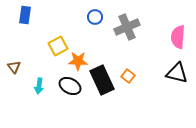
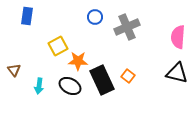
blue rectangle: moved 2 px right, 1 px down
brown triangle: moved 3 px down
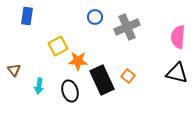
black ellipse: moved 5 px down; rotated 45 degrees clockwise
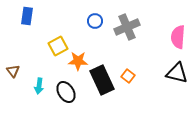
blue circle: moved 4 px down
brown triangle: moved 1 px left, 1 px down
black ellipse: moved 4 px left, 1 px down; rotated 15 degrees counterclockwise
